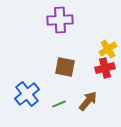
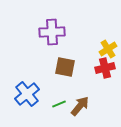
purple cross: moved 8 px left, 12 px down
brown arrow: moved 8 px left, 5 px down
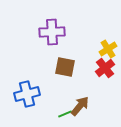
red cross: rotated 24 degrees counterclockwise
blue cross: rotated 25 degrees clockwise
green line: moved 6 px right, 10 px down
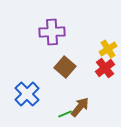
brown square: rotated 30 degrees clockwise
blue cross: rotated 30 degrees counterclockwise
brown arrow: moved 1 px down
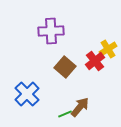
purple cross: moved 1 px left, 1 px up
red cross: moved 10 px left, 7 px up
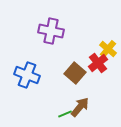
purple cross: rotated 15 degrees clockwise
yellow cross: rotated 18 degrees counterclockwise
red cross: moved 3 px right, 2 px down
brown square: moved 10 px right, 6 px down
blue cross: moved 19 px up; rotated 25 degrees counterclockwise
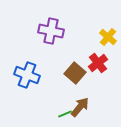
yellow cross: moved 12 px up
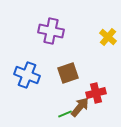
red cross: moved 2 px left, 30 px down; rotated 24 degrees clockwise
brown square: moved 7 px left; rotated 30 degrees clockwise
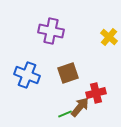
yellow cross: moved 1 px right
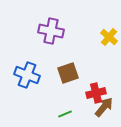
brown arrow: moved 24 px right
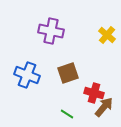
yellow cross: moved 2 px left, 2 px up
red cross: moved 2 px left; rotated 30 degrees clockwise
green line: moved 2 px right; rotated 56 degrees clockwise
